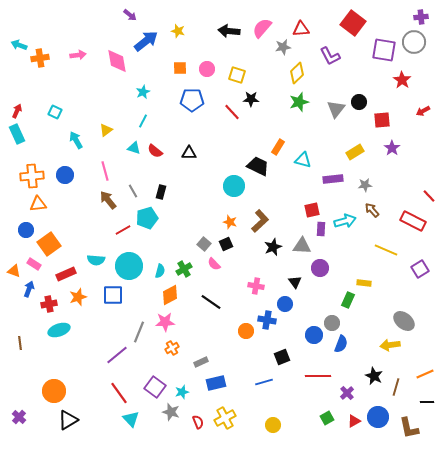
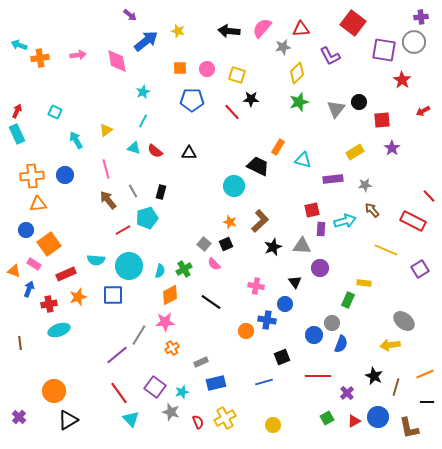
pink line at (105, 171): moved 1 px right, 2 px up
gray line at (139, 332): moved 3 px down; rotated 10 degrees clockwise
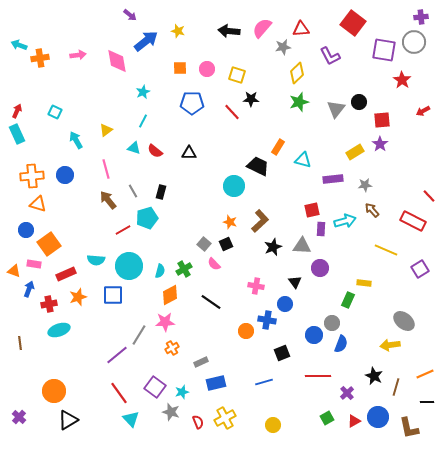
blue pentagon at (192, 100): moved 3 px down
purple star at (392, 148): moved 12 px left, 4 px up
orange triangle at (38, 204): rotated 24 degrees clockwise
pink rectangle at (34, 264): rotated 24 degrees counterclockwise
black square at (282, 357): moved 4 px up
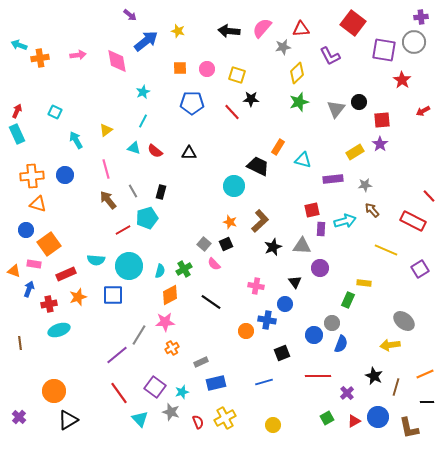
cyan triangle at (131, 419): moved 9 px right
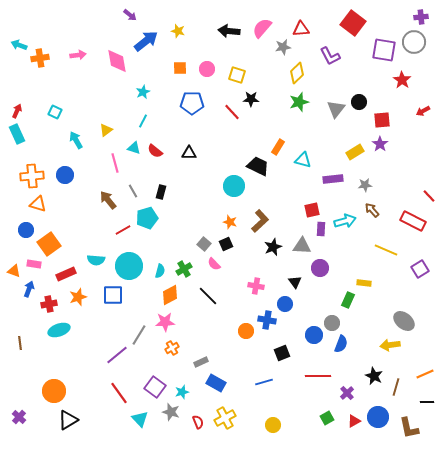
pink line at (106, 169): moved 9 px right, 6 px up
black line at (211, 302): moved 3 px left, 6 px up; rotated 10 degrees clockwise
blue rectangle at (216, 383): rotated 42 degrees clockwise
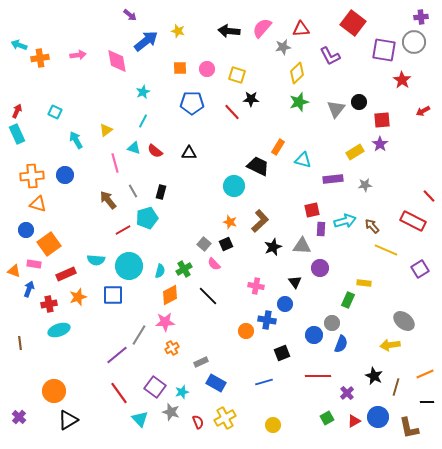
brown arrow at (372, 210): moved 16 px down
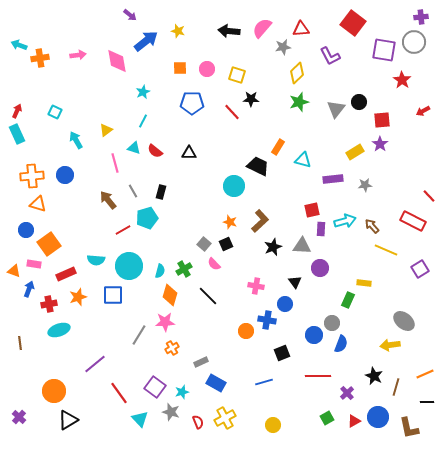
orange diamond at (170, 295): rotated 45 degrees counterclockwise
purple line at (117, 355): moved 22 px left, 9 px down
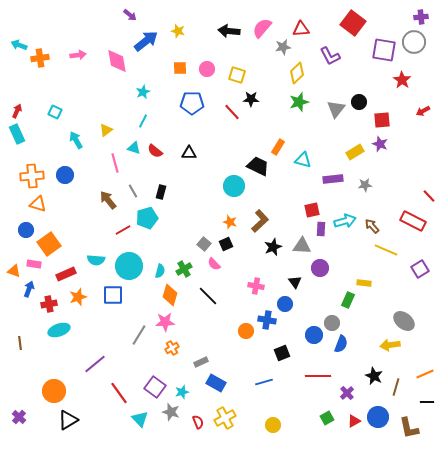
purple star at (380, 144): rotated 14 degrees counterclockwise
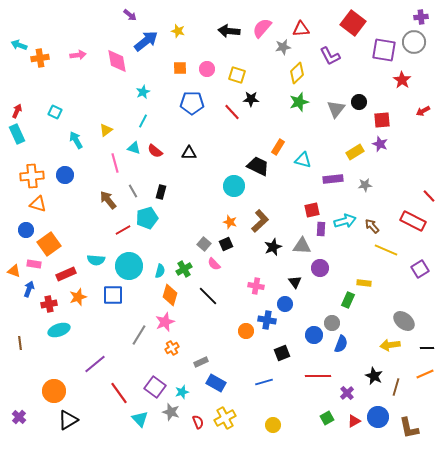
pink star at (165, 322): rotated 18 degrees counterclockwise
black line at (427, 402): moved 54 px up
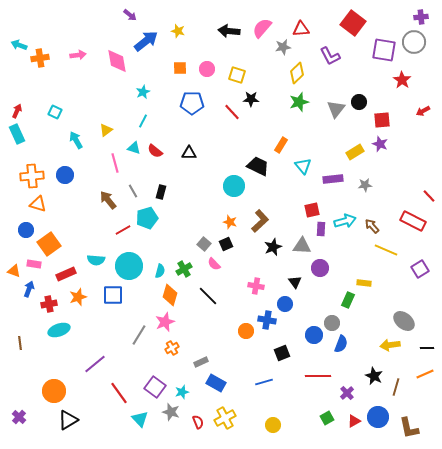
orange rectangle at (278, 147): moved 3 px right, 2 px up
cyan triangle at (303, 160): moved 6 px down; rotated 36 degrees clockwise
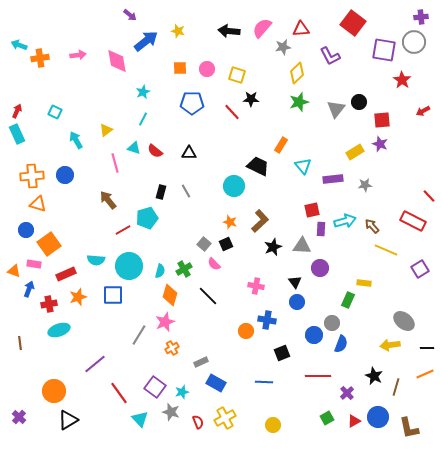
cyan line at (143, 121): moved 2 px up
gray line at (133, 191): moved 53 px right
blue circle at (285, 304): moved 12 px right, 2 px up
blue line at (264, 382): rotated 18 degrees clockwise
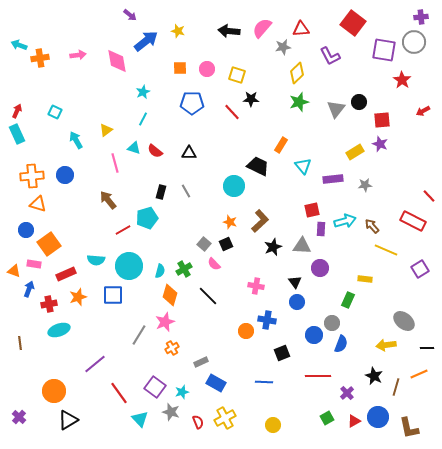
yellow rectangle at (364, 283): moved 1 px right, 4 px up
yellow arrow at (390, 345): moved 4 px left
orange line at (425, 374): moved 6 px left
